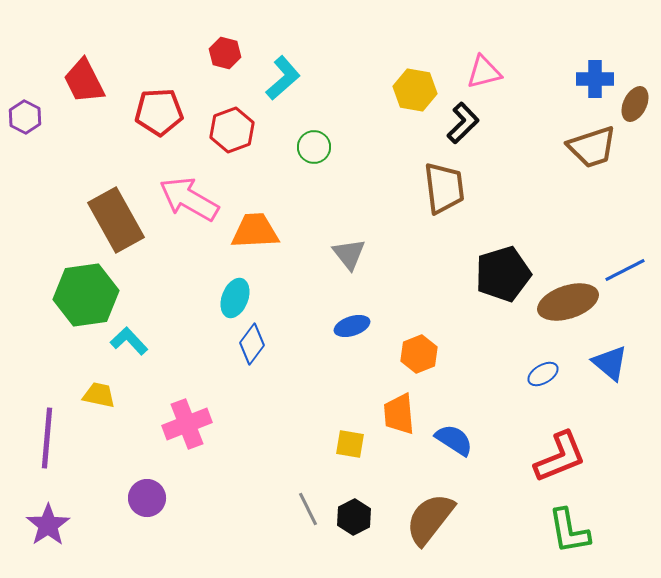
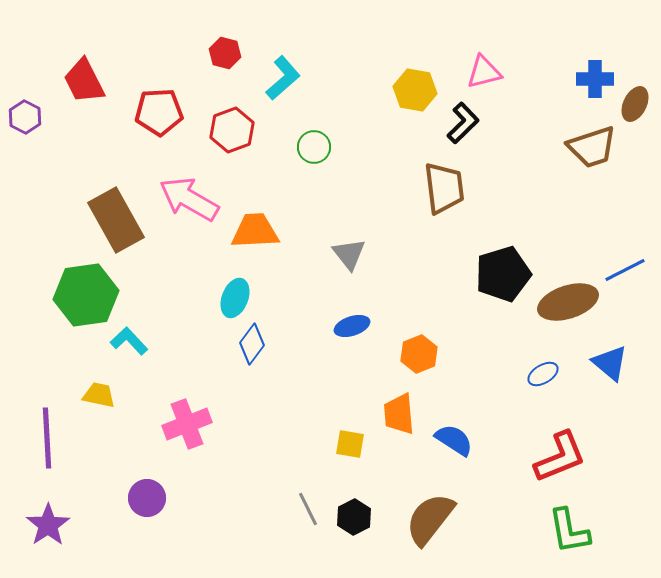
purple line at (47, 438): rotated 8 degrees counterclockwise
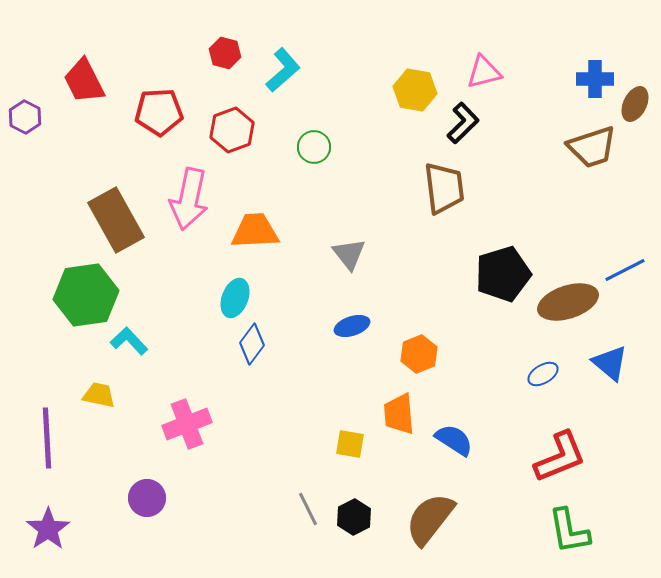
cyan L-shape at (283, 78): moved 8 px up
pink arrow at (189, 199): rotated 108 degrees counterclockwise
purple star at (48, 525): moved 4 px down
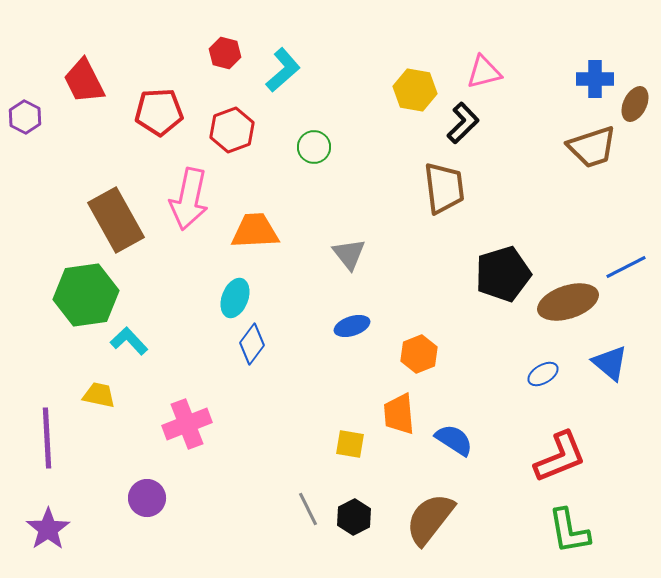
blue line at (625, 270): moved 1 px right, 3 px up
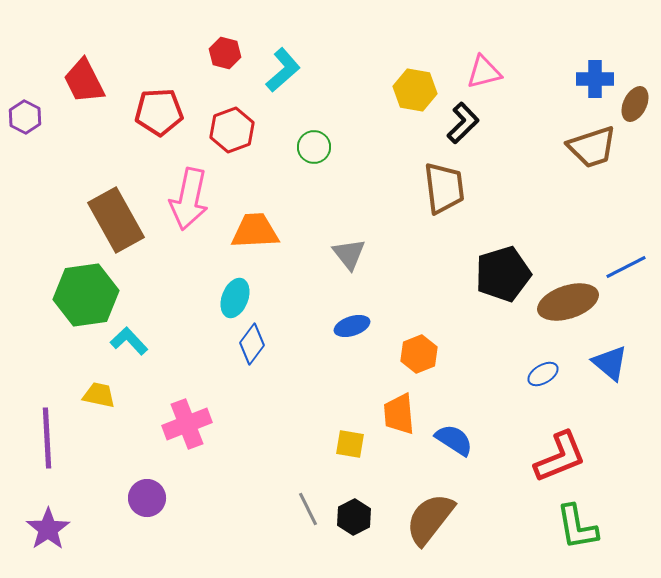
green L-shape at (569, 531): moved 8 px right, 4 px up
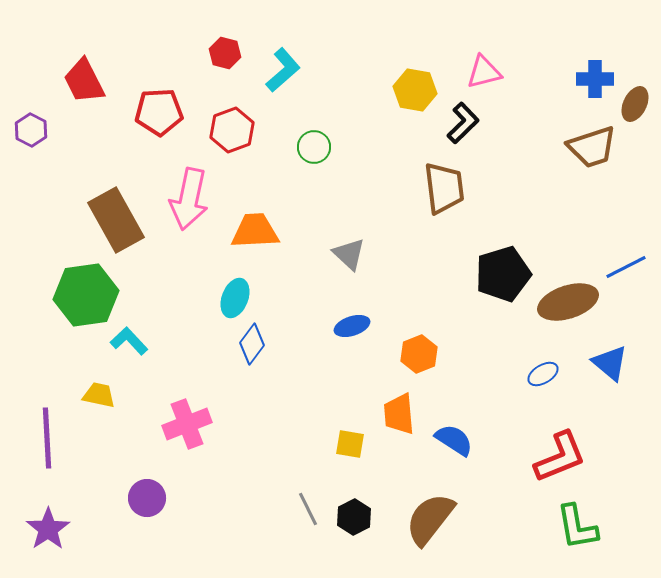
purple hexagon at (25, 117): moved 6 px right, 13 px down
gray triangle at (349, 254): rotated 9 degrees counterclockwise
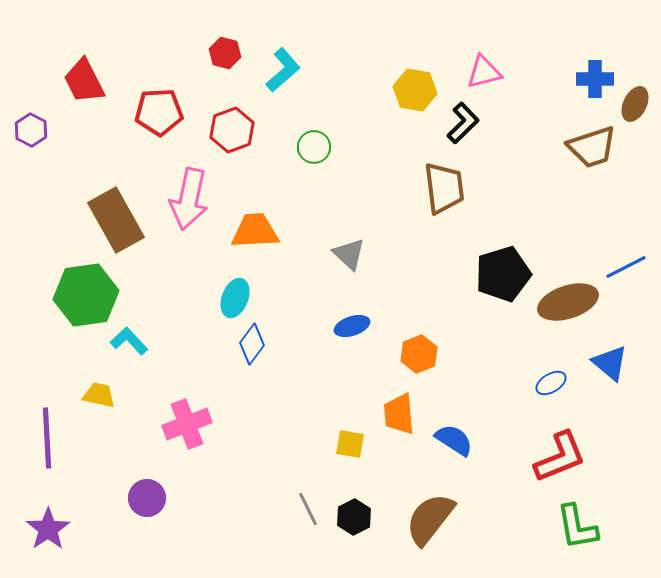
blue ellipse at (543, 374): moved 8 px right, 9 px down
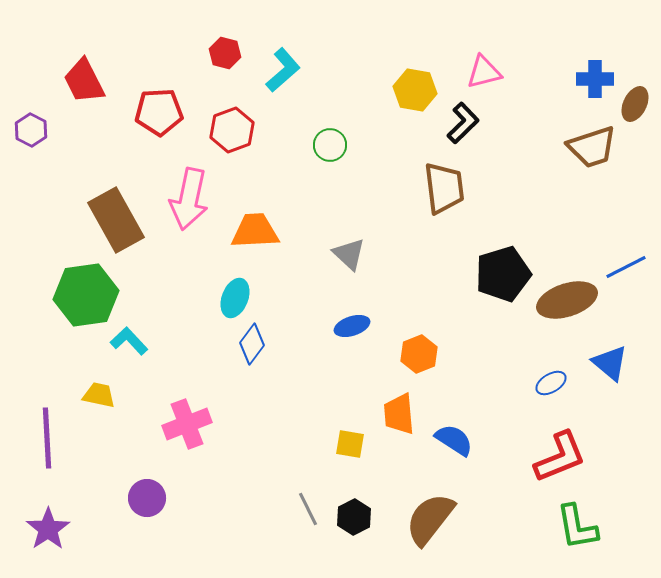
green circle at (314, 147): moved 16 px right, 2 px up
brown ellipse at (568, 302): moved 1 px left, 2 px up
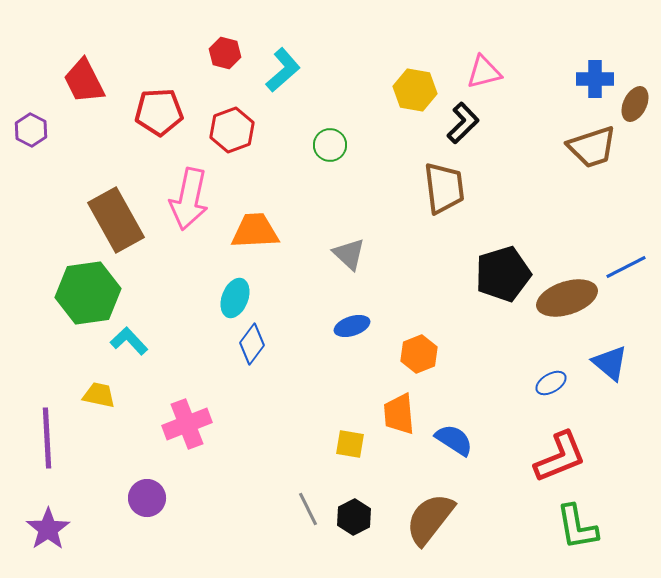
green hexagon at (86, 295): moved 2 px right, 2 px up
brown ellipse at (567, 300): moved 2 px up
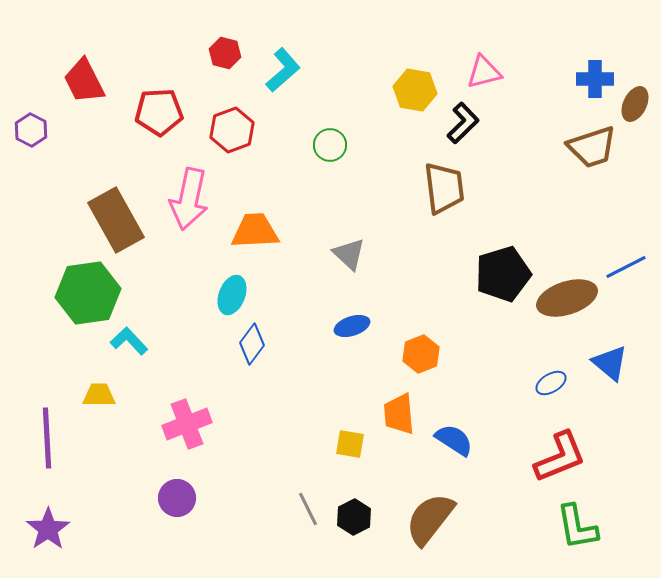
cyan ellipse at (235, 298): moved 3 px left, 3 px up
orange hexagon at (419, 354): moved 2 px right
yellow trapezoid at (99, 395): rotated 12 degrees counterclockwise
purple circle at (147, 498): moved 30 px right
